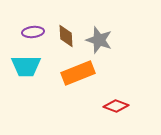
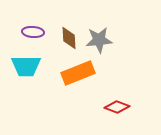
purple ellipse: rotated 10 degrees clockwise
brown diamond: moved 3 px right, 2 px down
gray star: rotated 24 degrees counterclockwise
red diamond: moved 1 px right, 1 px down
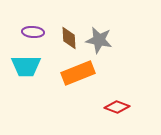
gray star: rotated 16 degrees clockwise
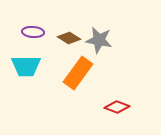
brown diamond: rotated 55 degrees counterclockwise
orange rectangle: rotated 32 degrees counterclockwise
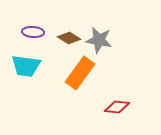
cyan trapezoid: rotated 8 degrees clockwise
orange rectangle: moved 2 px right
red diamond: rotated 15 degrees counterclockwise
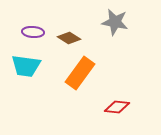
gray star: moved 16 px right, 18 px up
